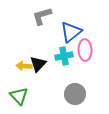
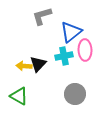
green triangle: rotated 18 degrees counterclockwise
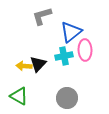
gray circle: moved 8 px left, 4 px down
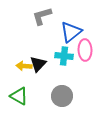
cyan cross: rotated 18 degrees clockwise
gray circle: moved 5 px left, 2 px up
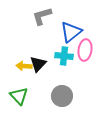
pink ellipse: rotated 10 degrees clockwise
green triangle: rotated 18 degrees clockwise
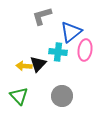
cyan cross: moved 6 px left, 4 px up
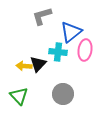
gray circle: moved 1 px right, 2 px up
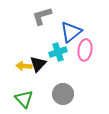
cyan cross: rotated 24 degrees counterclockwise
green triangle: moved 5 px right, 3 px down
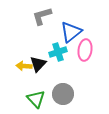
green triangle: moved 12 px right
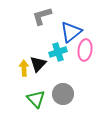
yellow arrow: moved 2 px down; rotated 84 degrees clockwise
